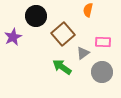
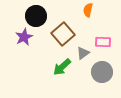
purple star: moved 11 px right
green arrow: rotated 78 degrees counterclockwise
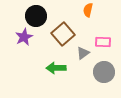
green arrow: moved 6 px left, 1 px down; rotated 42 degrees clockwise
gray circle: moved 2 px right
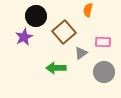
brown square: moved 1 px right, 2 px up
gray triangle: moved 2 px left
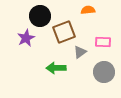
orange semicircle: rotated 72 degrees clockwise
black circle: moved 4 px right
brown square: rotated 20 degrees clockwise
purple star: moved 2 px right, 1 px down
gray triangle: moved 1 px left, 1 px up
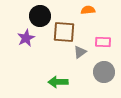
brown square: rotated 25 degrees clockwise
green arrow: moved 2 px right, 14 px down
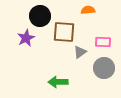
gray circle: moved 4 px up
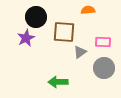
black circle: moved 4 px left, 1 px down
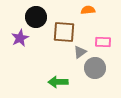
purple star: moved 6 px left
gray circle: moved 9 px left
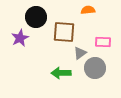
gray triangle: moved 1 px down
green arrow: moved 3 px right, 9 px up
